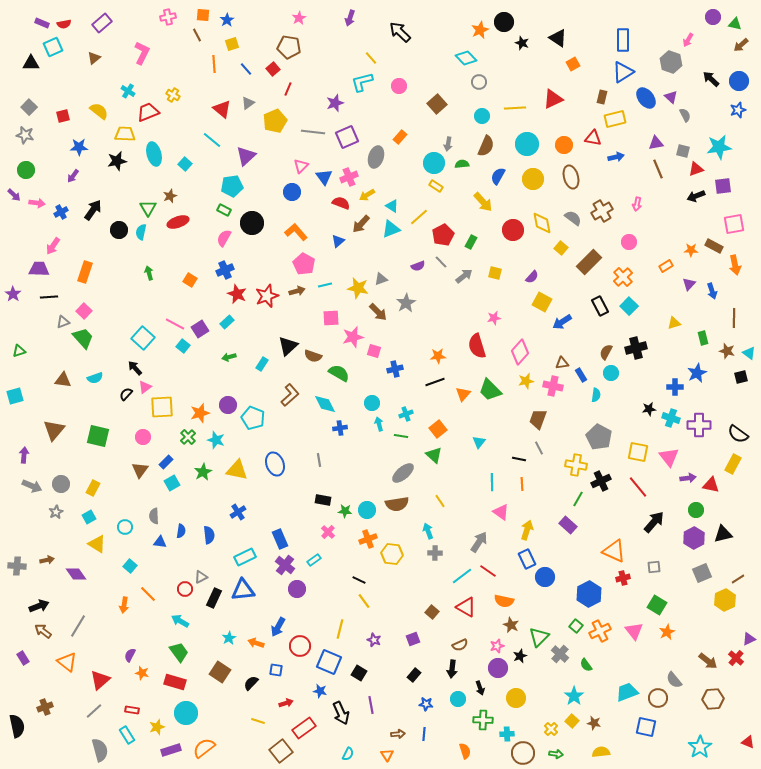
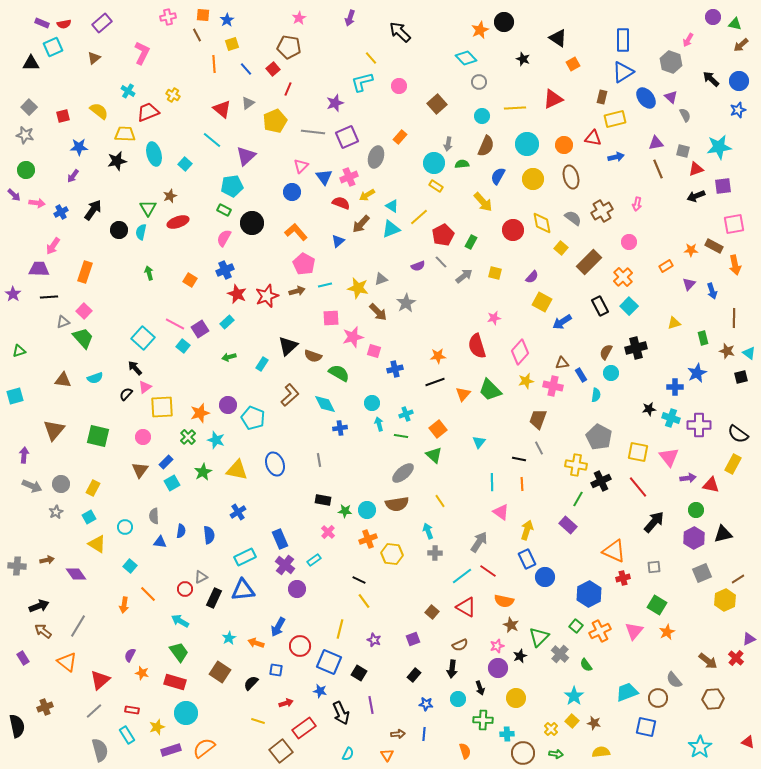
black star at (522, 43): moved 1 px right, 16 px down
pink triangle at (634, 631): rotated 18 degrees clockwise
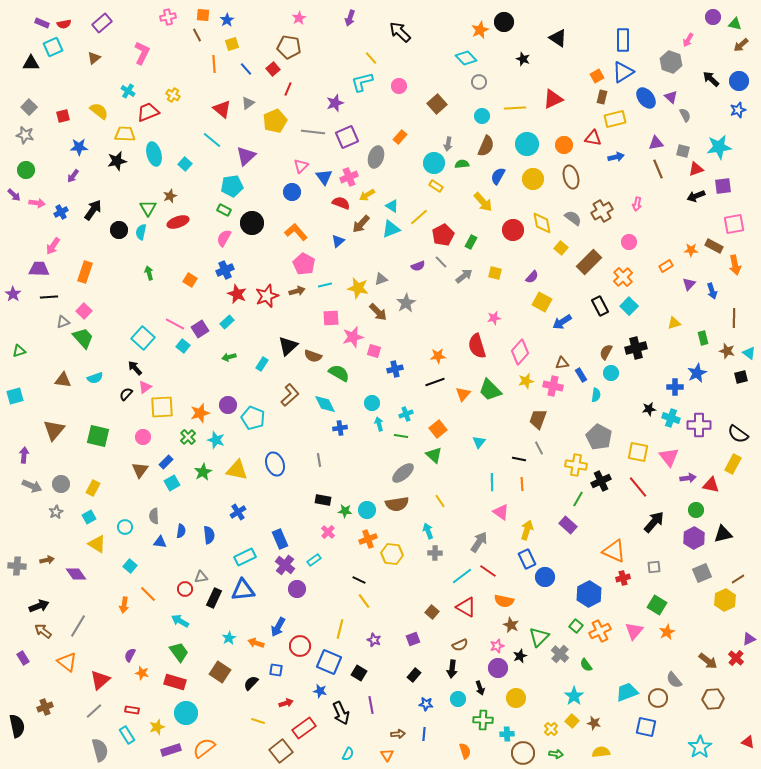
orange square at (573, 64): moved 24 px right, 12 px down
gray triangle at (201, 577): rotated 16 degrees clockwise
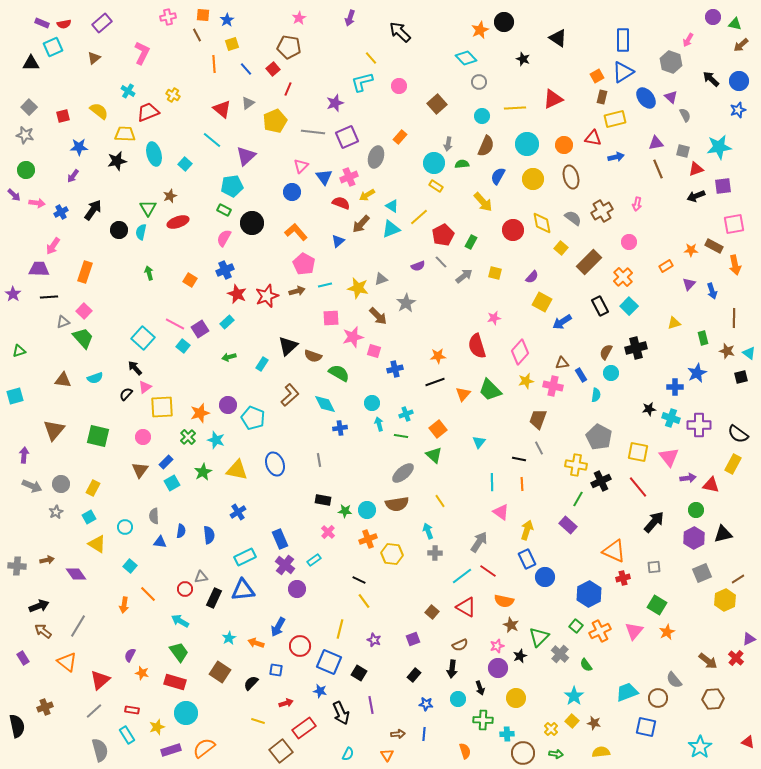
brown arrow at (378, 312): moved 4 px down
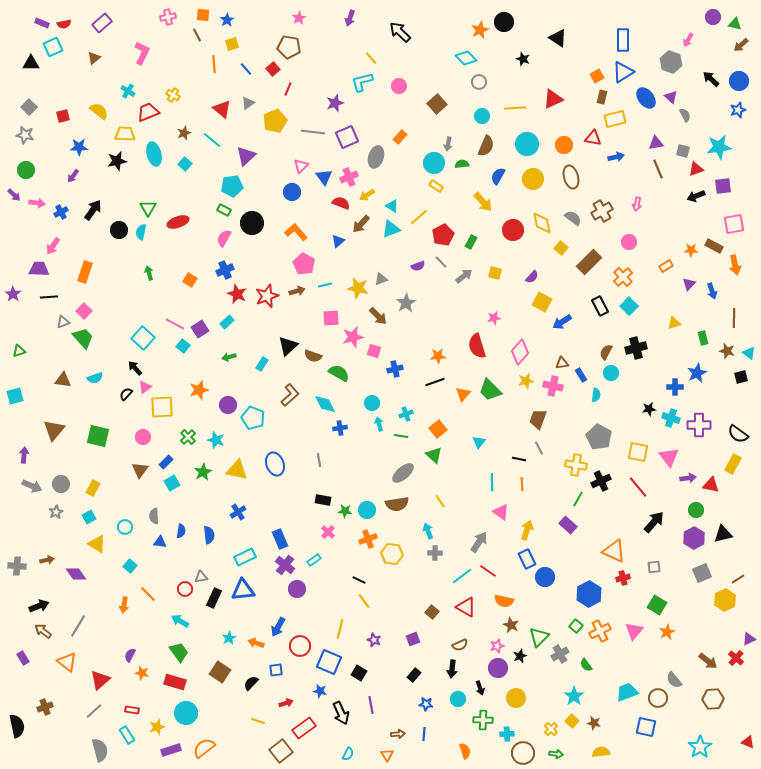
brown star at (170, 196): moved 14 px right, 63 px up
orange star at (200, 413): moved 1 px left, 23 px up
gray cross at (560, 654): rotated 18 degrees clockwise
blue square at (276, 670): rotated 16 degrees counterclockwise
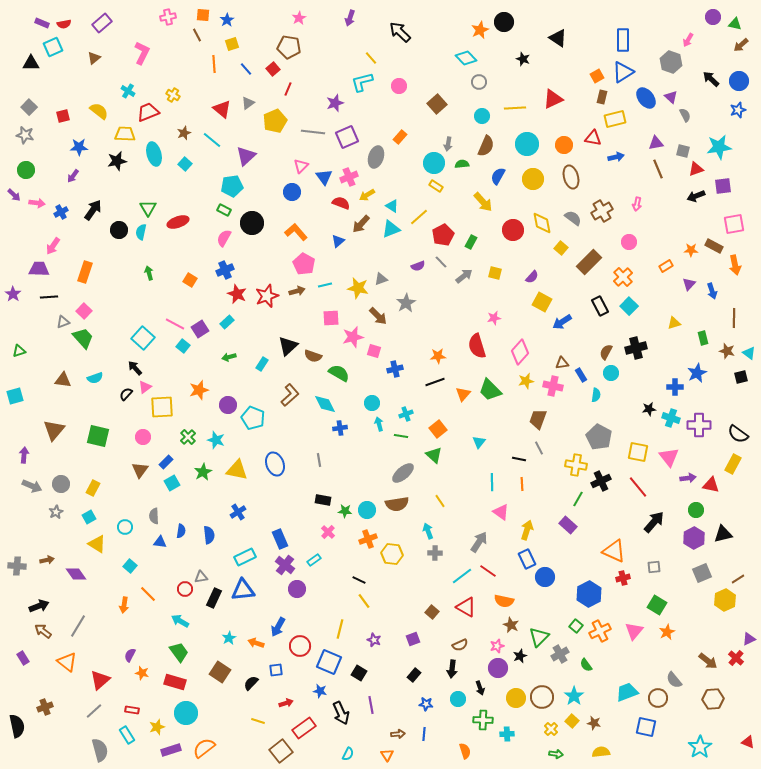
brown circle at (523, 753): moved 19 px right, 56 px up
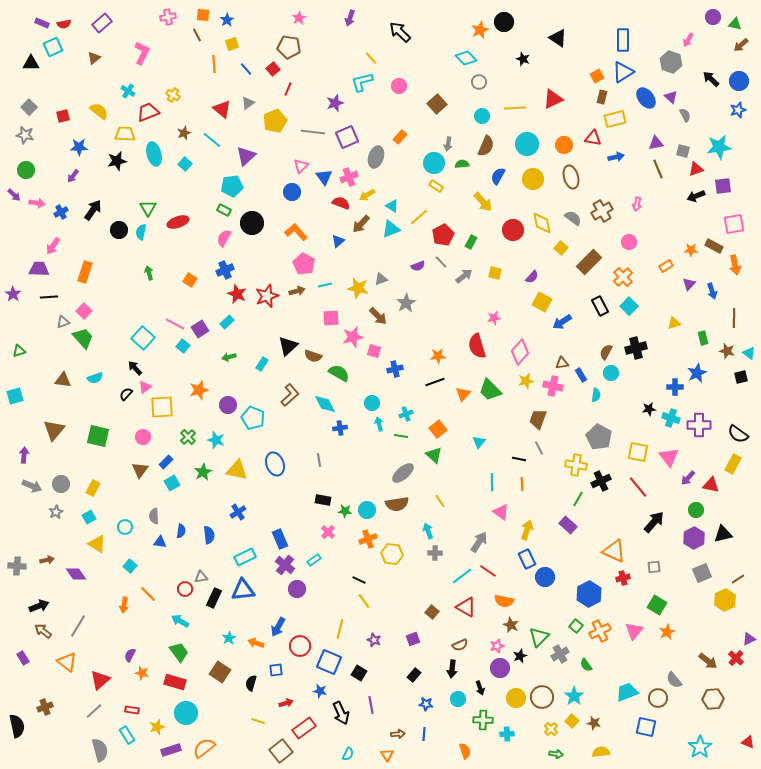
purple arrow at (688, 478): rotated 140 degrees clockwise
purple circle at (498, 668): moved 2 px right
black semicircle at (251, 683): rotated 28 degrees counterclockwise
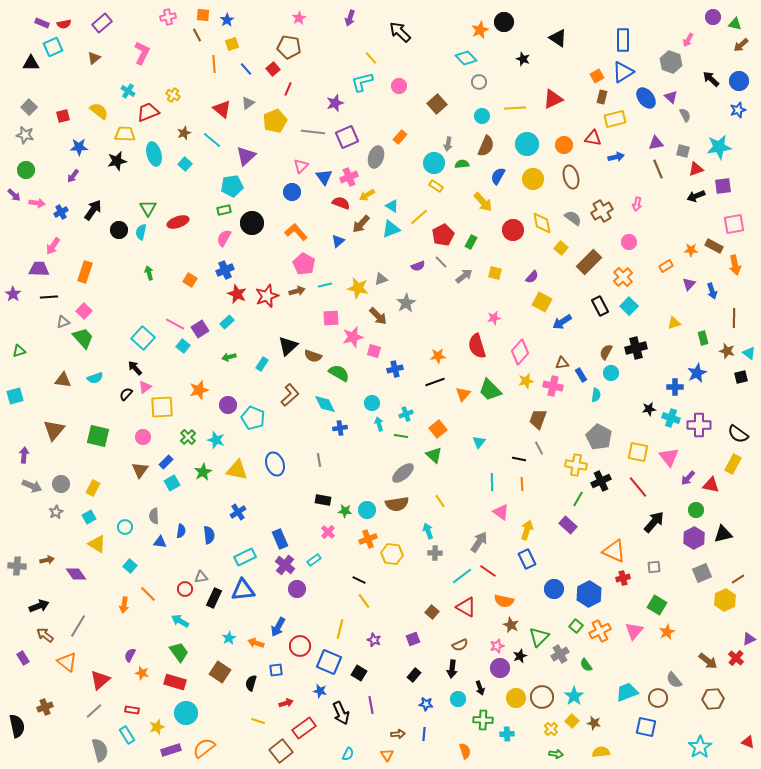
green rectangle at (224, 210): rotated 40 degrees counterclockwise
blue circle at (545, 577): moved 9 px right, 12 px down
brown arrow at (43, 631): moved 2 px right, 4 px down
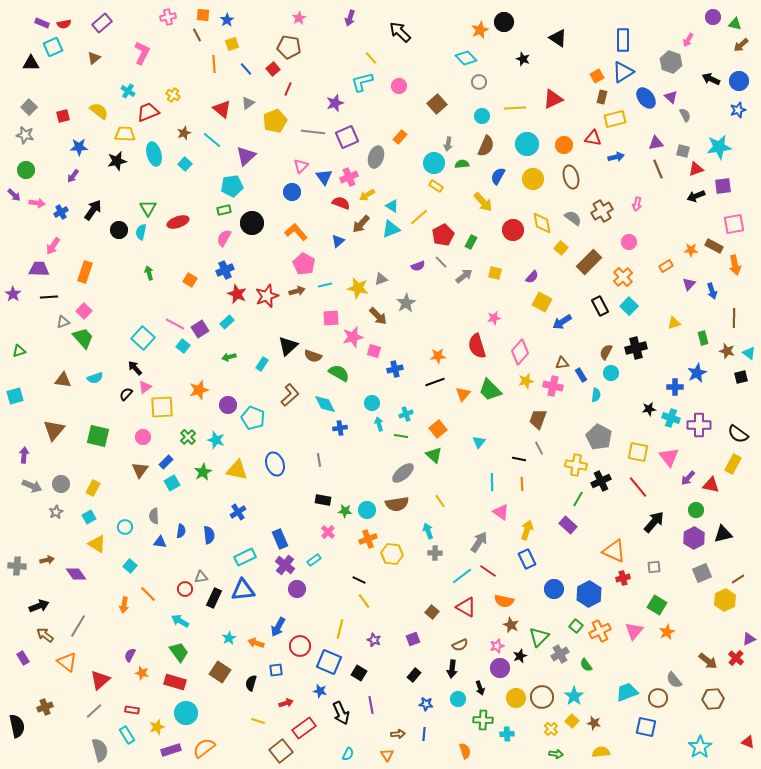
black arrow at (711, 79): rotated 18 degrees counterclockwise
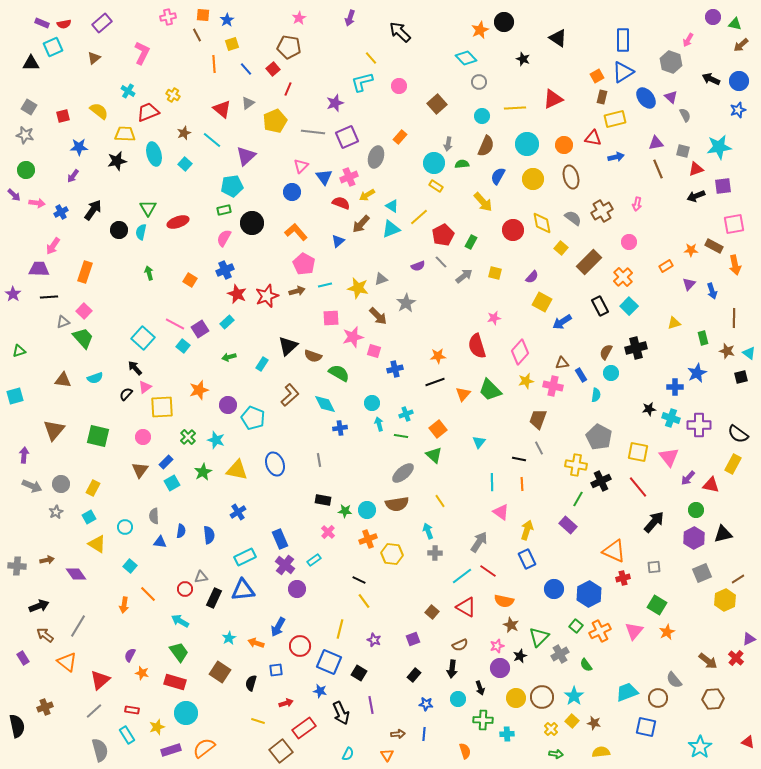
gray square at (29, 107): rotated 14 degrees counterclockwise
